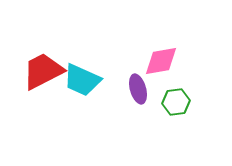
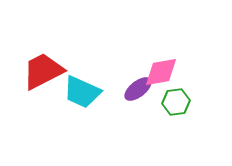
pink diamond: moved 11 px down
cyan trapezoid: moved 12 px down
purple ellipse: rotated 68 degrees clockwise
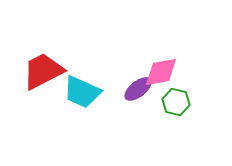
green hexagon: rotated 20 degrees clockwise
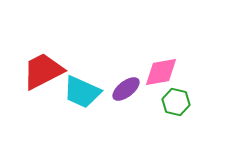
purple ellipse: moved 12 px left
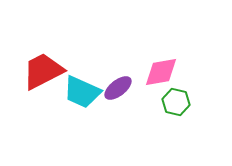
purple ellipse: moved 8 px left, 1 px up
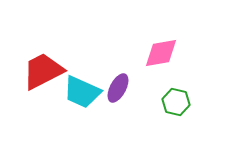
pink diamond: moved 19 px up
purple ellipse: rotated 24 degrees counterclockwise
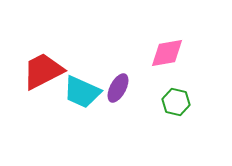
pink diamond: moved 6 px right
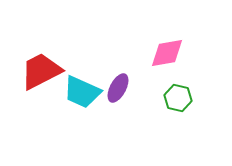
red trapezoid: moved 2 px left
green hexagon: moved 2 px right, 4 px up
